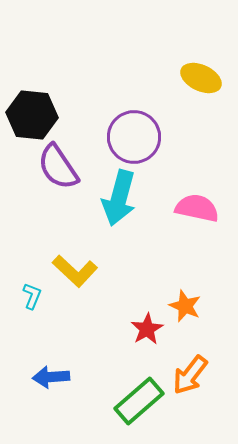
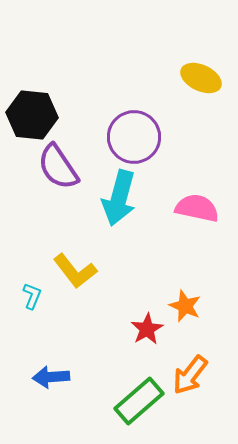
yellow L-shape: rotated 9 degrees clockwise
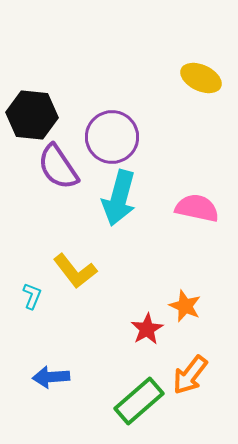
purple circle: moved 22 px left
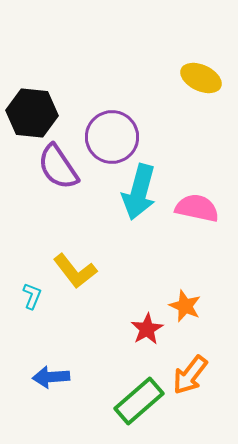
black hexagon: moved 2 px up
cyan arrow: moved 20 px right, 6 px up
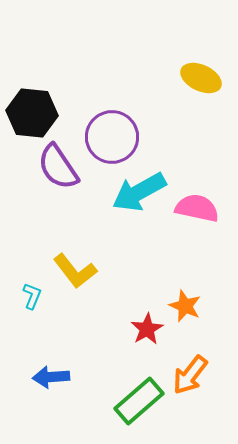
cyan arrow: rotated 46 degrees clockwise
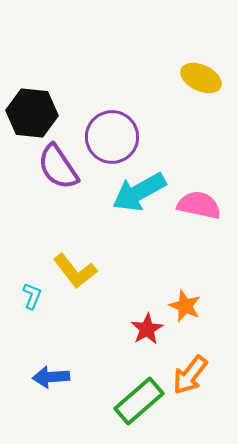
pink semicircle: moved 2 px right, 3 px up
